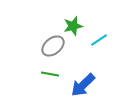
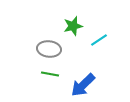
gray ellipse: moved 4 px left, 3 px down; rotated 45 degrees clockwise
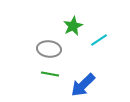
green star: rotated 12 degrees counterclockwise
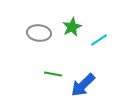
green star: moved 1 px left, 1 px down
gray ellipse: moved 10 px left, 16 px up
green line: moved 3 px right
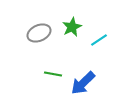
gray ellipse: rotated 30 degrees counterclockwise
blue arrow: moved 2 px up
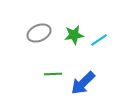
green star: moved 2 px right, 8 px down; rotated 18 degrees clockwise
green line: rotated 12 degrees counterclockwise
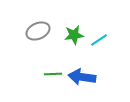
gray ellipse: moved 1 px left, 2 px up
blue arrow: moved 1 px left, 6 px up; rotated 52 degrees clockwise
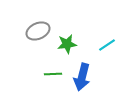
green star: moved 7 px left, 9 px down
cyan line: moved 8 px right, 5 px down
blue arrow: rotated 84 degrees counterclockwise
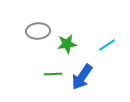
gray ellipse: rotated 20 degrees clockwise
blue arrow: rotated 20 degrees clockwise
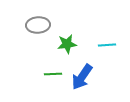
gray ellipse: moved 6 px up
cyan line: rotated 30 degrees clockwise
